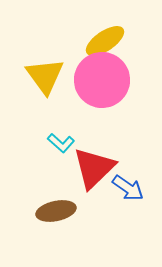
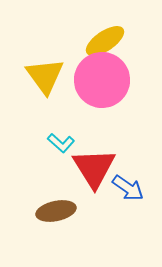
red triangle: rotated 18 degrees counterclockwise
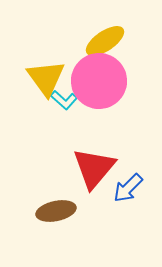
yellow triangle: moved 1 px right, 2 px down
pink circle: moved 3 px left, 1 px down
cyan L-shape: moved 3 px right, 43 px up
red triangle: rotated 12 degrees clockwise
blue arrow: rotated 100 degrees clockwise
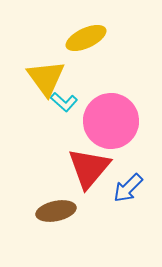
yellow ellipse: moved 19 px left, 3 px up; rotated 9 degrees clockwise
pink circle: moved 12 px right, 40 px down
cyan L-shape: moved 2 px down
red triangle: moved 5 px left
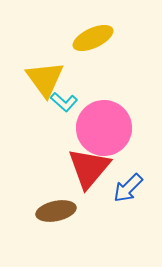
yellow ellipse: moved 7 px right
yellow triangle: moved 1 px left, 1 px down
pink circle: moved 7 px left, 7 px down
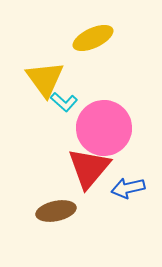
blue arrow: rotated 32 degrees clockwise
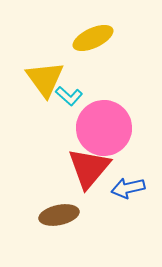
cyan L-shape: moved 5 px right, 6 px up
brown ellipse: moved 3 px right, 4 px down
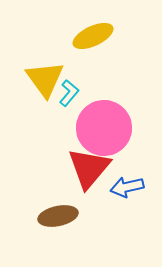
yellow ellipse: moved 2 px up
cyan L-shape: moved 3 px up; rotated 92 degrees counterclockwise
blue arrow: moved 1 px left, 1 px up
brown ellipse: moved 1 px left, 1 px down
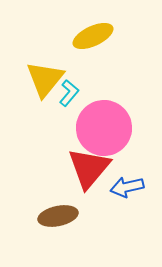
yellow triangle: rotated 15 degrees clockwise
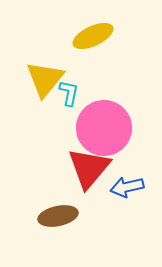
cyan L-shape: rotated 28 degrees counterclockwise
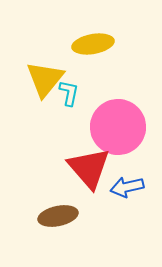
yellow ellipse: moved 8 px down; rotated 15 degrees clockwise
pink circle: moved 14 px right, 1 px up
red triangle: rotated 21 degrees counterclockwise
